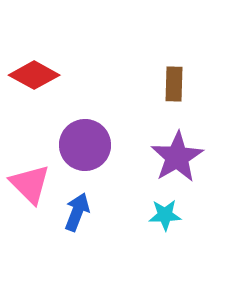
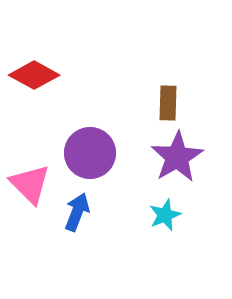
brown rectangle: moved 6 px left, 19 px down
purple circle: moved 5 px right, 8 px down
cyan star: rotated 20 degrees counterclockwise
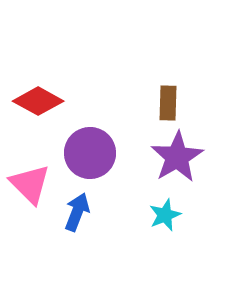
red diamond: moved 4 px right, 26 px down
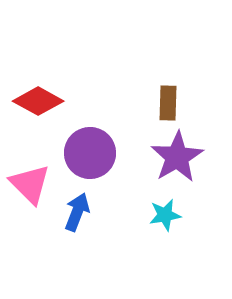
cyan star: rotated 12 degrees clockwise
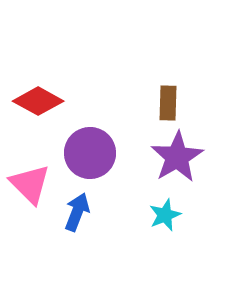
cyan star: rotated 12 degrees counterclockwise
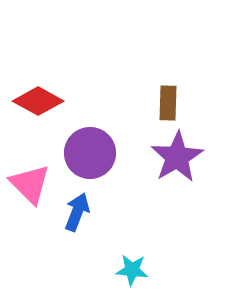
cyan star: moved 33 px left, 55 px down; rotated 28 degrees clockwise
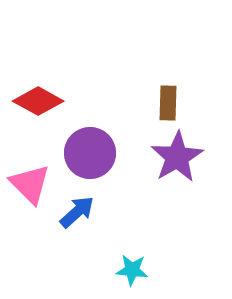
blue arrow: rotated 27 degrees clockwise
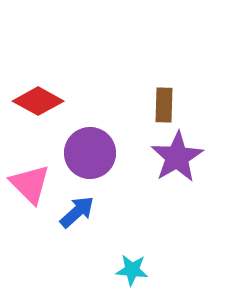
brown rectangle: moved 4 px left, 2 px down
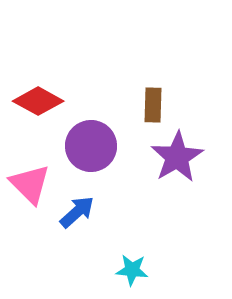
brown rectangle: moved 11 px left
purple circle: moved 1 px right, 7 px up
